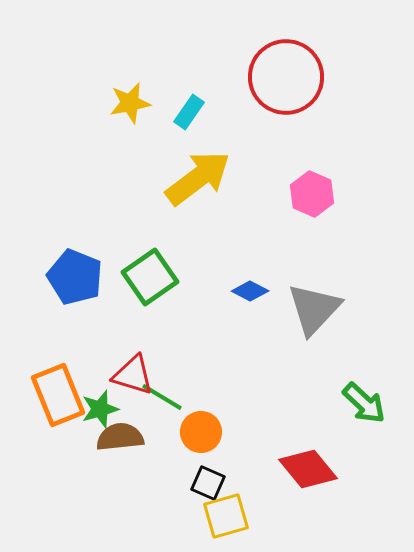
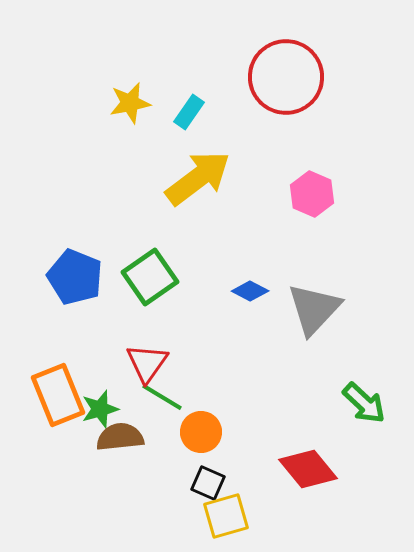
red triangle: moved 14 px right, 12 px up; rotated 48 degrees clockwise
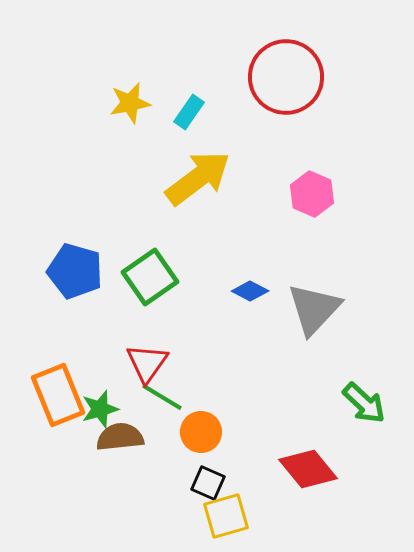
blue pentagon: moved 6 px up; rotated 6 degrees counterclockwise
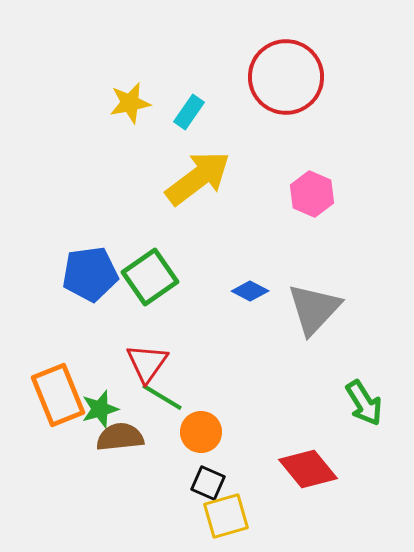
blue pentagon: moved 15 px right, 3 px down; rotated 24 degrees counterclockwise
green arrow: rotated 15 degrees clockwise
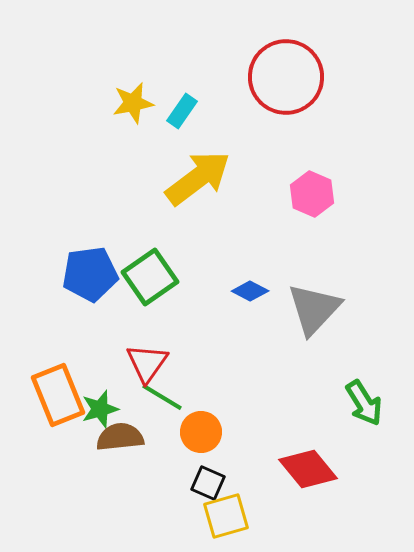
yellow star: moved 3 px right
cyan rectangle: moved 7 px left, 1 px up
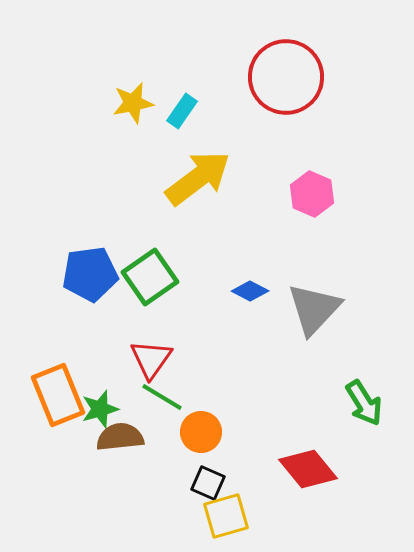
red triangle: moved 4 px right, 4 px up
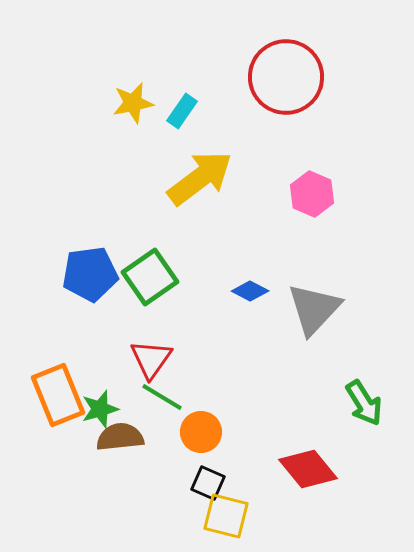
yellow arrow: moved 2 px right
yellow square: rotated 30 degrees clockwise
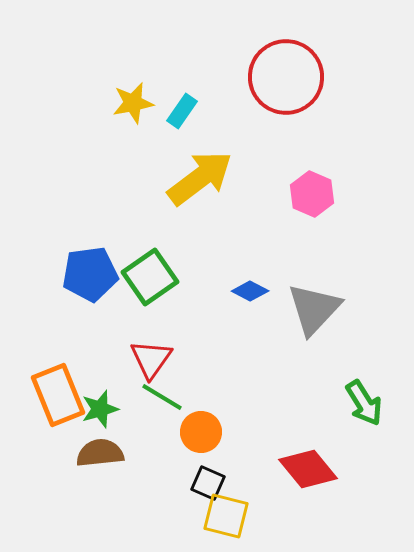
brown semicircle: moved 20 px left, 16 px down
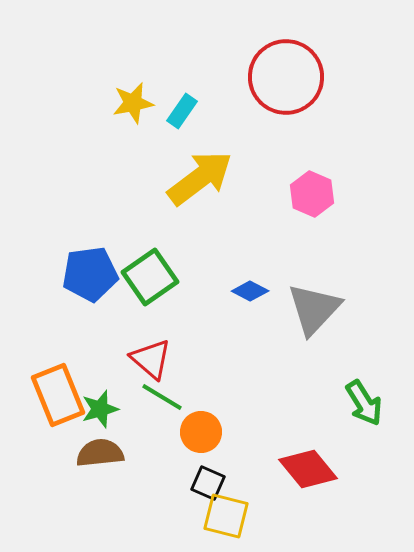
red triangle: rotated 24 degrees counterclockwise
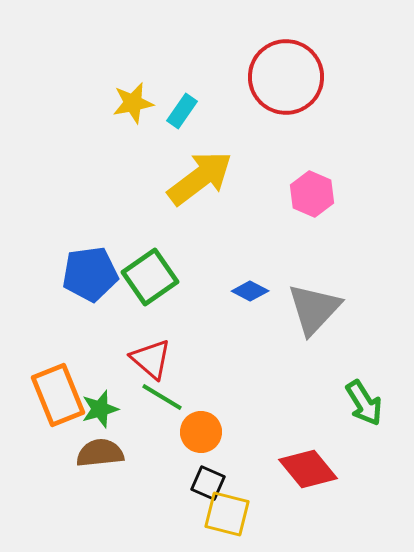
yellow square: moved 1 px right, 2 px up
